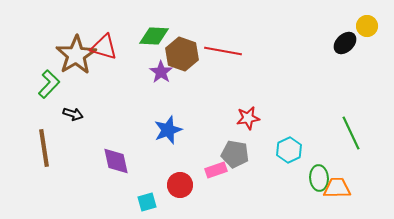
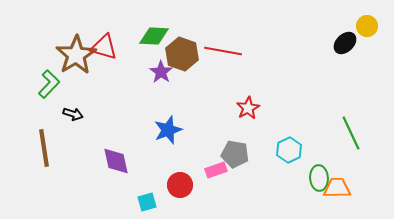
red star: moved 10 px up; rotated 20 degrees counterclockwise
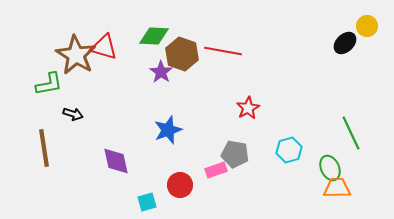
brown star: rotated 9 degrees counterclockwise
green L-shape: rotated 36 degrees clockwise
cyan hexagon: rotated 10 degrees clockwise
green ellipse: moved 11 px right, 10 px up; rotated 20 degrees counterclockwise
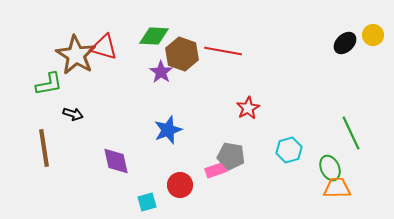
yellow circle: moved 6 px right, 9 px down
gray pentagon: moved 4 px left, 2 px down
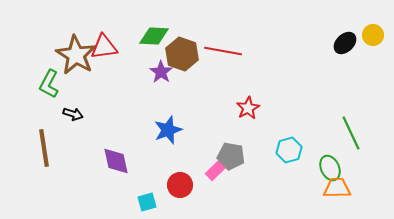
red triangle: rotated 24 degrees counterclockwise
green L-shape: rotated 128 degrees clockwise
pink rectangle: rotated 25 degrees counterclockwise
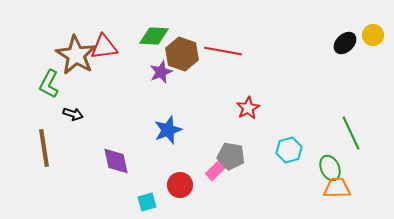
purple star: rotated 15 degrees clockwise
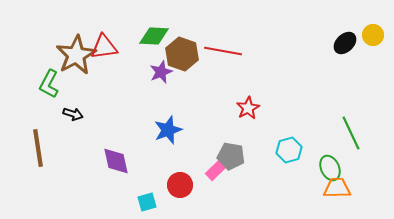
brown star: rotated 12 degrees clockwise
brown line: moved 6 px left
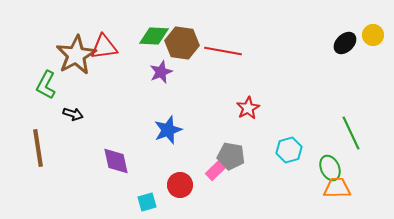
brown hexagon: moved 11 px up; rotated 12 degrees counterclockwise
green L-shape: moved 3 px left, 1 px down
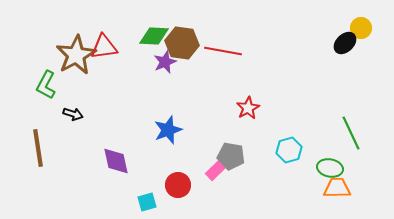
yellow circle: moved 12 px left, 7 px up
purple star: moved 4 px right, 10 px up
green ellipse: rotated 55 degrees counterclockwise
red circle: moved 2 px left
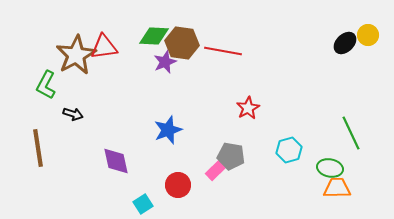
yellow circle: moved 7 px right, 7 px down
cyan square: moved 4 px left, 2 px down; rotated 18 degrees counterclockwise
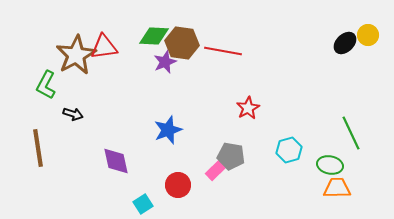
green ellipse: moved 3 px up
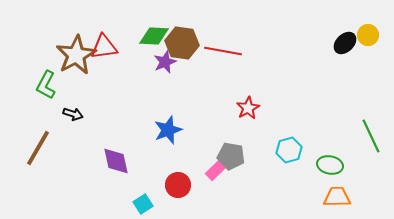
green line: moved 20 px right, 3 px down
brown line: rotated 39 degrees clockwise
orange trapezoid: moved 9 px down
